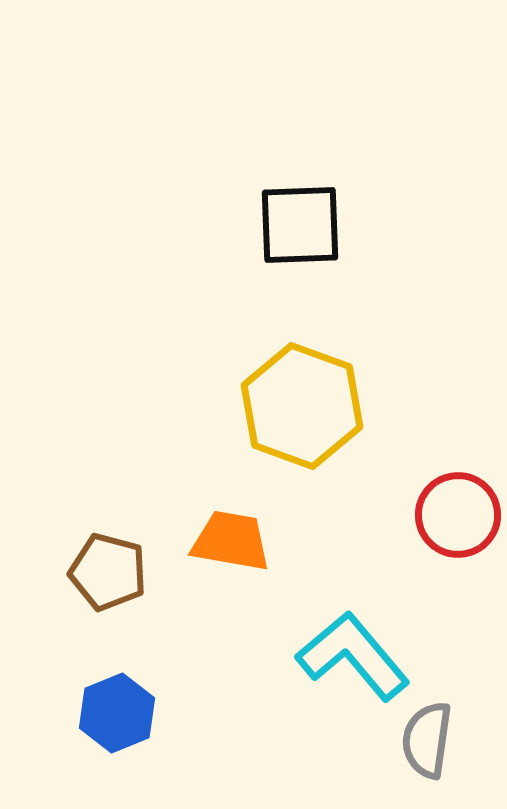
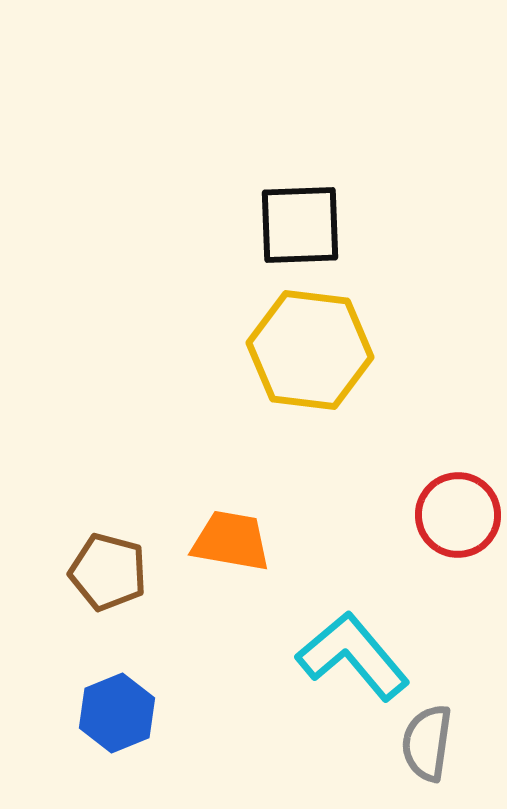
yellow hexagon: moved 8 px right, 56 px up; rotated 13 degrees counterclockwise
gray semicircle: moved 3 px down
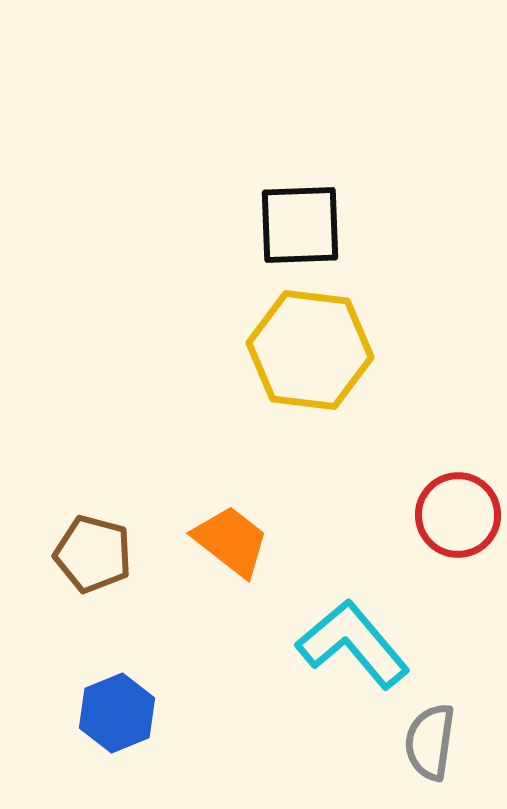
orange trapezoid: rotated 28 degrees clockwise
brown pentagon: moved 15 px left, 18 px up
cyan L-shape: moved 12 px up
gray semicircle: moved 3 px right, 1 px up
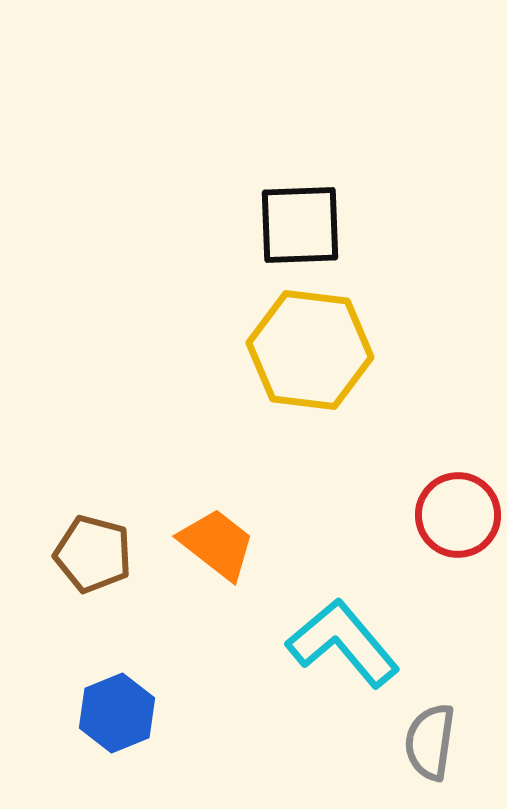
orange trapezoid: moved 14 px left, 3 px down
cyan L-shape: moved 10 px left, 1 px up
